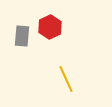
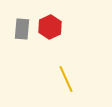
gray rectangle: moved 7 px up
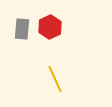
yellow line: moved 11 px left
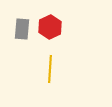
yellow line: moved 5 px left, 10 px up; rotated 28 degrees clockwise
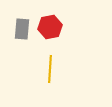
red hexagon: rotated 15 degrees clockwise
